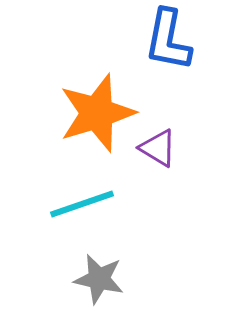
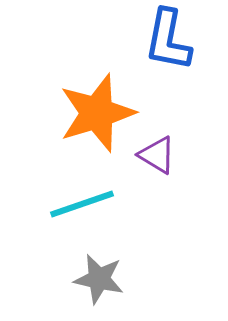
purple triangle: moved 1 px left, 7 px down
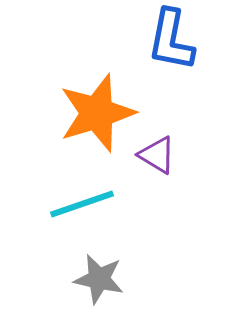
blue L-shape: moved 3 px right
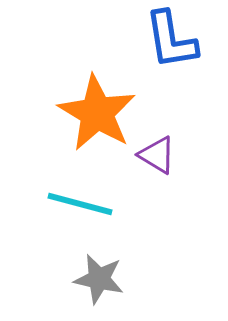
blue L-shape: rotated 20 degrees counterclockwise
orange star: rotated 24 degrees counterclockwise
cyan line: moved 2 px left; rotated 34 degrees clockwise
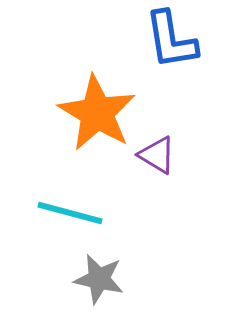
cyan line: moved 10 px left, 9 px down
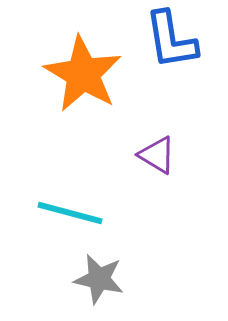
orange star: moved 14 px left, 39 px up
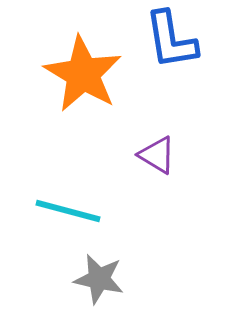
cyan line: moved 2 px left, 2 px up
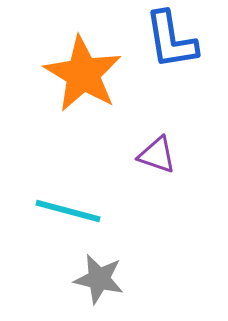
purple triangle: rotated 12 degrees counterclockwise
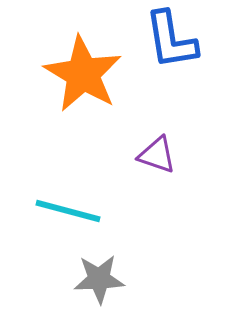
gray star: rotated 15 degrees counterclockwise
